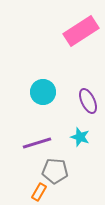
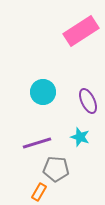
gray pentagon: moved 1 px right, 2 px up
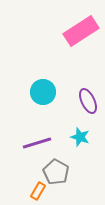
gray pentagon: moved 3 px down; rotated 25 degrees clockwise
orange rectangle: moved 1 px left, 1 px up
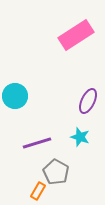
pink rectangle: moved 5 px left, 4 px down
cyan circle: moved 28 px left, 4 px down
purple ellipse: rotated 50 degrees clockwise
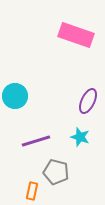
pink rectangle: rotated 52 degrees clockwise
purple line: moved 1 px left, 2 px up
gray pentagon: rotated 15 degrees counterclockwise
orange rectangle: moved 6 px left; rotated 18 degrees counterclockwise
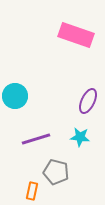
cyan star: rotated 12 degrees counterclockwise
purple line: moved 2 px up
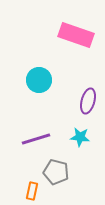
cyan circle: moved 24 px right, 16 px up
purple ellipse: rotated 10 degrees counterclockwise
